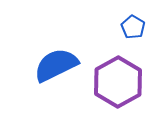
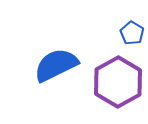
blue pentagon: moved 1 px left, 6 px down
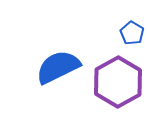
blue semicircle: moved 2 px right, 2 px down
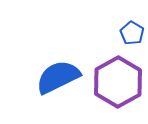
blue semicircle: moved 10 px down
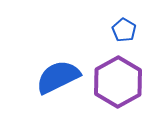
blue pentagon: moved 8 px left, 3 px up
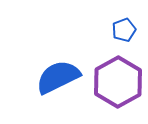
blue pentagon: rotated 20 degrees clockwise
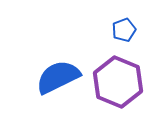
purple hexagon: rotated 9 degrees counterclockwise
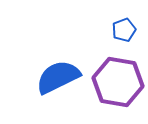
purple hexagon: rotated 12 degrees counterclockwise
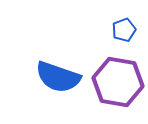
blue semicircle: rotated 135 degrees counterclockwise
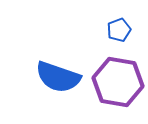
blue pentagon: moved 5 px left
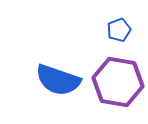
blue semicircle: moved 3 px down
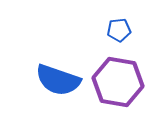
blue pentagon: rotated 15 degrees clockwise
